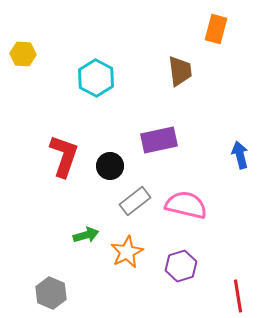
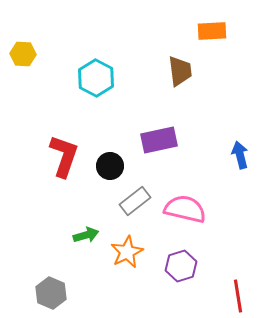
orange rectangle: moved 4 px left, 2 px down; rotated 72 degrees clockwise
pink semicircle: moved 1 px left, 4 px down
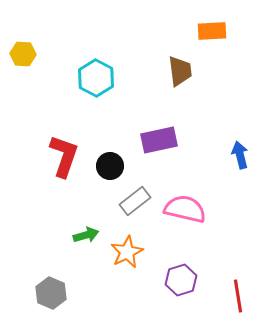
purple hexagon: moved 14 px down
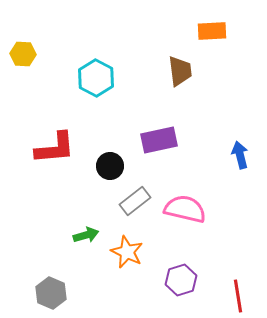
red L-shape: moved 9 px left, 8 px up; rotated 66 degrees clockwise
orange star: rotated 20 degrees counterclockwise
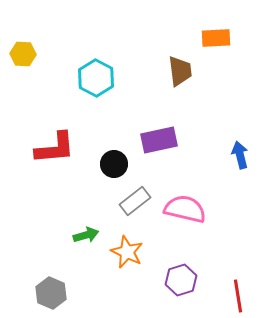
orange rectangle: moved 4 px right, 7 px down
black circle: moved 4 px right, 2 px up
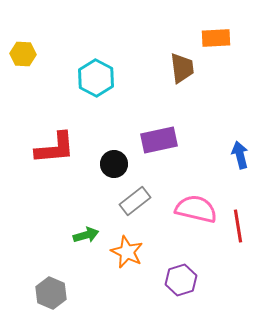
brown trapezoid: moved 2 px right, 3 px up
pink semicircle: moved 11 px right
red line: moved 70 px up
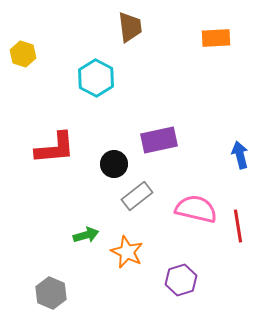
yellow hexagon: rotated 15 degrees clockwise
brown trapezoid: moved 52 px left, 41 px up
gray rectangle: moved 2 px right, 5 px up
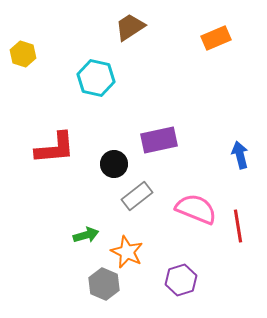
brown trapezoid: rotated 116 degrees counterclockwise
orange rectangle: rotated 20 degrees counterclockwise
cyan hexagon: rotated 15 degrees counterclockwise
pink semicircle: rotated 9 degrees clockwise
gray hexagon: moved 53 px right, 9 px up
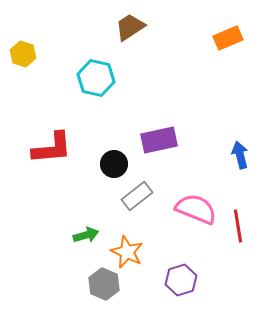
orange rectangle: moved 12 px right
red L-shape: moved 3 px left
